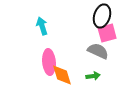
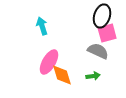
pink ellipse: rotated 35 degrees clockwise
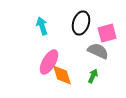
black ellipse: moved 21 px left, 7 px down
green arrow: rotated 56 degrees counterclockwise
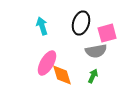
gray semicircle: moved 2 px left; rotated 145 degrees clockwise
pink ellipse: moved 2 px left, 1 px down
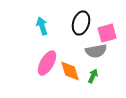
orange diamond: moved 8 px right, 4 px up
